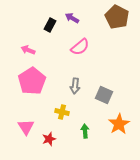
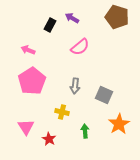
brown pentagon: rotated 10 degrees counterclockwise
red star: rotated 24 degrees counterclockwise
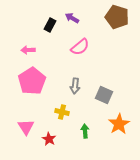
pink arrow: rotated 24 degrees counterclockwise
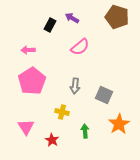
red star: moved 3 px right, 1 px down
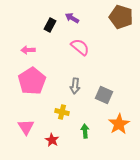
brown pentagon: moved 4 px right
pink semicircle: rotated 102 degrees counterclockwise
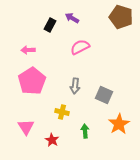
pink semicircle: rotated 66 degrees counterclockwise
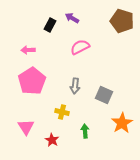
brown pentagon: moved 1 px right, 4 px down
orange star: moved 3 px right, 1 px up
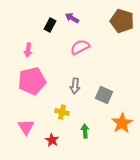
pink arrow: rotated 80 degrees counterclockwise
pink pentagon: rotated 20 degrees clockwise
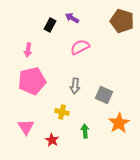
orange star: moved 3 px left
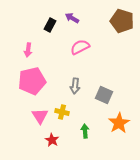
pink triangle: moved 14 px right, 11 px up
